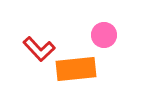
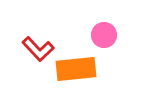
red L-shape: moved 1 px left
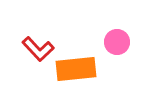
pink circle: moved 13 px right, 7 px down
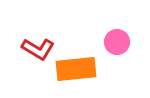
red L-shape: rotated 16 degrees counterclockwise
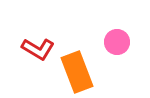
orange rectangle: moved 1 px right, 3 px down; rotated 75 degrees clockwise
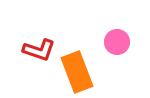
red L-shape: moved 1 px right, 1 px down; rotated 12 degrees counterclockwise
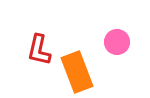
red L-shape: rotated 84 degrees clockwise
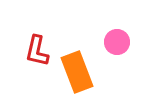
red L-shape: moved 2 px left, 1 px down
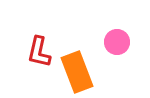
red L-shape: moved 2 px right, 1 px down
